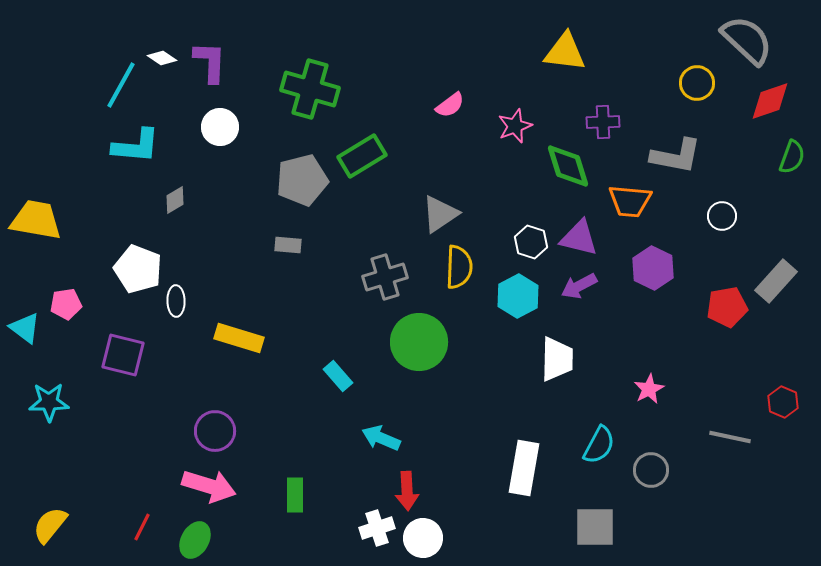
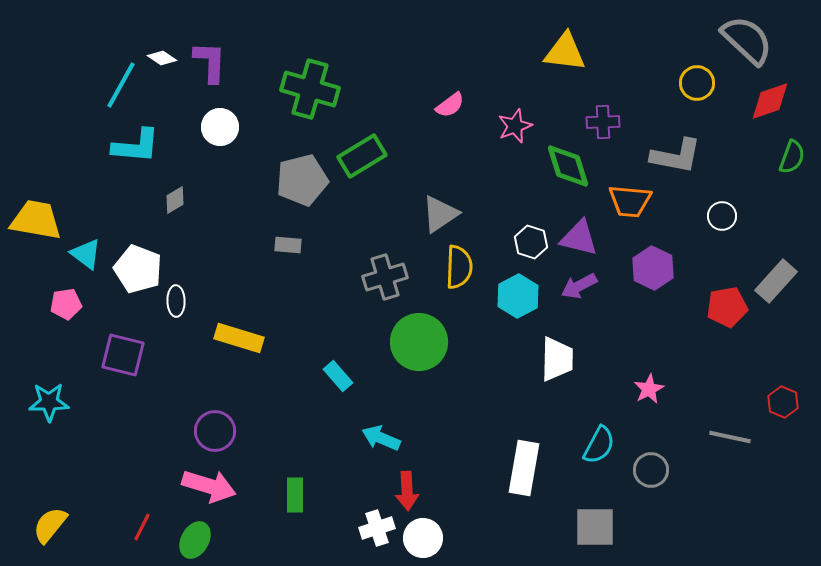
cyan triangle at (25, 328): moved 61 px right, 74 px up
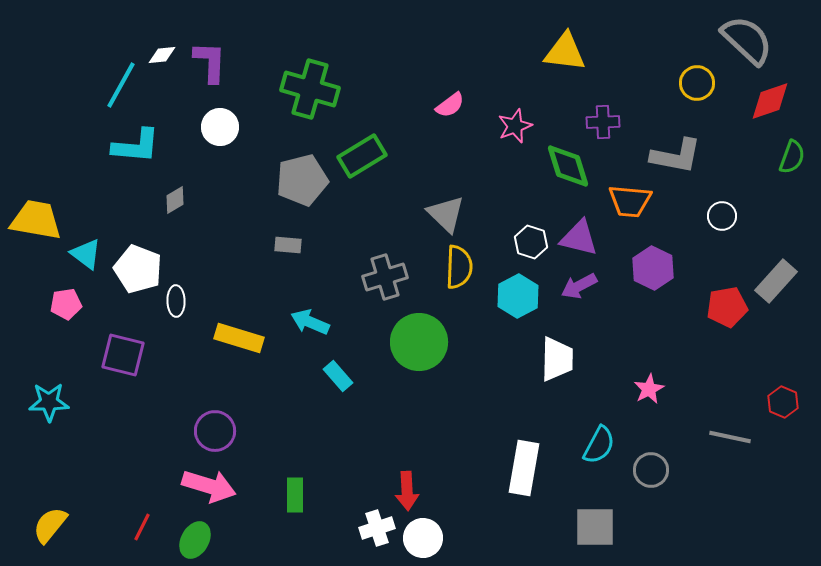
white diamond at (162, 58): moved 3 px up; rotated 40 degrees counterclockwise
gray triangle at (440, 214): moved 6 px right; rotated 42 degrees counterclockwise
cyan arrow at (381, 438): moved 71 px left, 116 px up
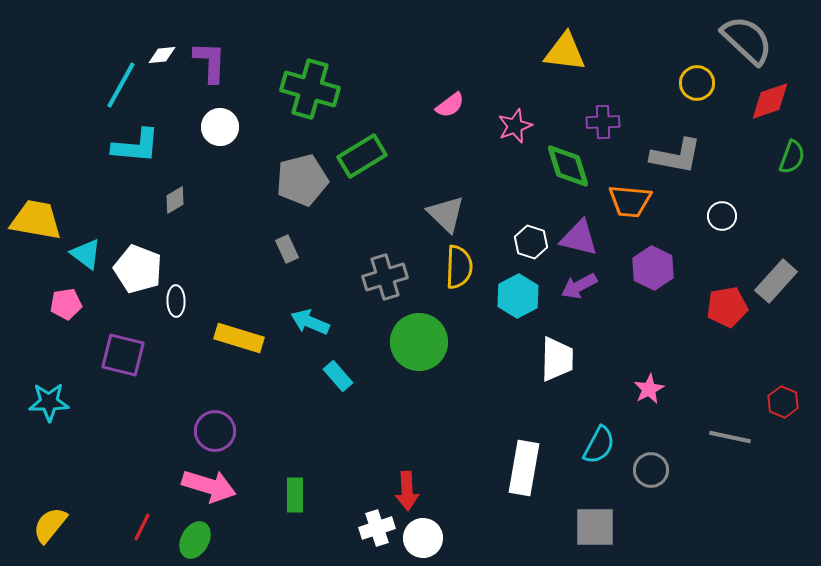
gray rectangle at (288, 245): moved 1 px left, 4 px down; rotated 60 degrees clockwise
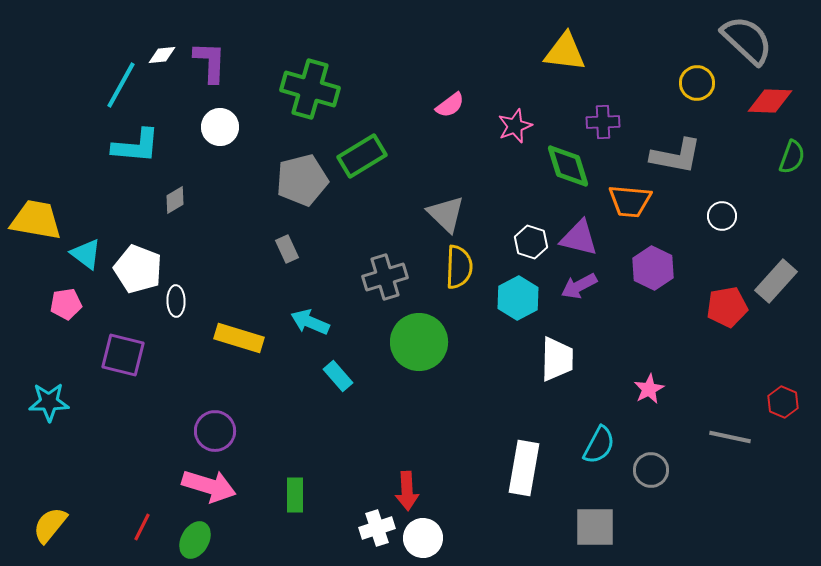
red diamond at (770, 101): rotated 21 degrees clockwise
cyan hexagon at (518, 296): moved 2 px down
